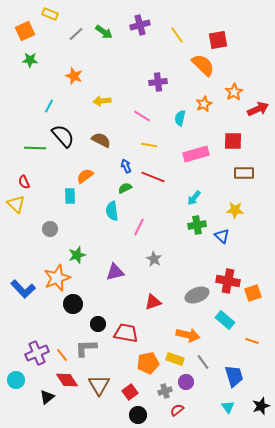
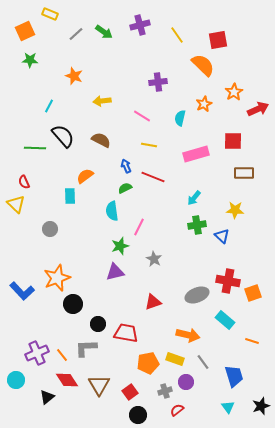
green star at (77, 255): moved 43 px right, 9 px up
blue L-shape at (23, 289): moved 1 px left, 2 px down
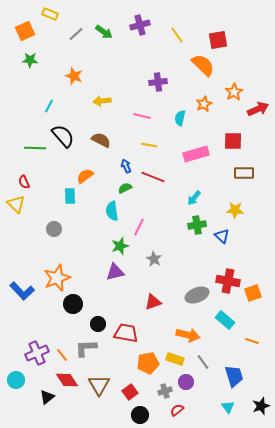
pink line at (142, 116): rotated 18 degrees counterclockwise
gray circle at (50, 229): moved 4 px right
black circle at (138, 415): moved 2 px right
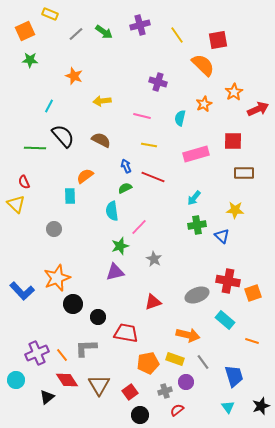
purple cross at (158, 82): rotated 24 degrees clockwise
pink line at (139, 227): rotated 18 degrees clockwise
black circle at (98, 324): moved 7 px up
